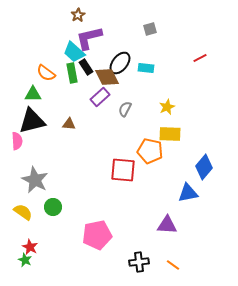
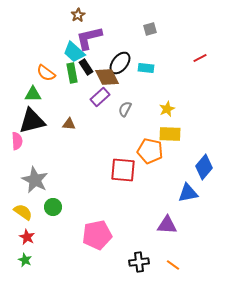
yellow star: moved 2 px down
red star: moved 3 px left, 10 px up
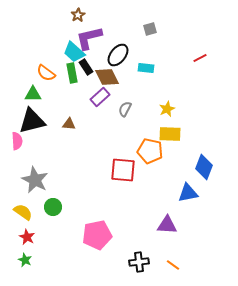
black ellipse: moved 2 px left, 8 px up
blue diamond: rotated 20 degrees counterclockwise
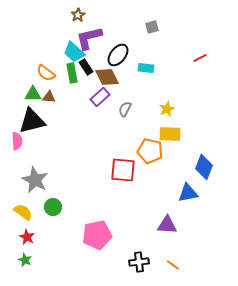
gray square: moved 2 px right, 2 px up
brown triangle: moved 20 px left, 27 px up
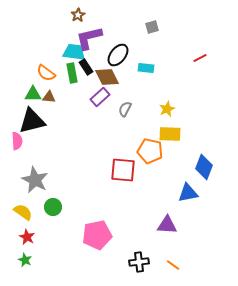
cyan trapezoid: rotated 145 degrees clockwise
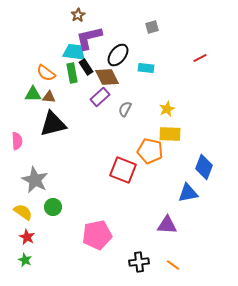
black triangle: moved 21 px right, 3 px down
red square: rotated 16 degrees clockwise
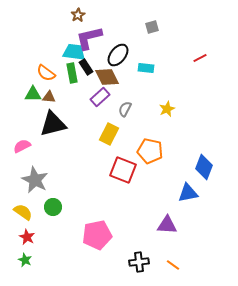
yellow rectangle: moved 61 px left; rotated 65 degrees counterclockwise
pink semicircle: moved 5 px right, 5 px down; rotated 114 degrees counterclockwise
